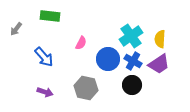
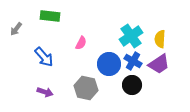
blue circle: moved 1 px right, 5 px down
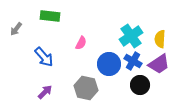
black circle: moved 8 px right
purple arrow: rotated 63 degrees counterclockwise
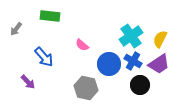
yellow semicircle: rotated 24 degrees clockwise
pink semicircle: moved 1 px right, 2 px down; rotated 104 degrees clockwise
purple arrow: moved 17 px left, 10 px up; rotated 91 degrees clockwise
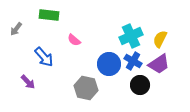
green rectangle: moved 1 px left, 1 px up
cyan cross: rotated 10 degrees clockwise
pink semicircle: moved 8 px left, 5 px up
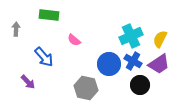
gray arrow: rotated 144 degrees clockwise
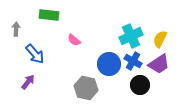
blue arrow: moved 9 px left, 3 px up
purple arrow: rotated 98 degrees counterclockwise
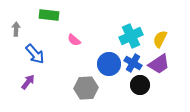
blue cross: moved 2 px down
gray hexagon: rotated 15 degrees counterclockwise
